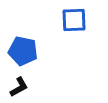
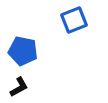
blue square: rotated 20 degrees counterclockwise
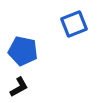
blue square: moved 4 px down
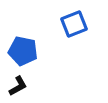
black L-shape: moved 1 px left, 1 px up
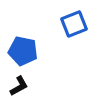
black L-shape: moved 1 px right
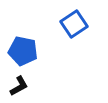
blue square: rotated 12 degrees counterclockwise
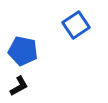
blue square: moved 2 px right, 1 px down
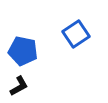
blue square: moved 9 px down
